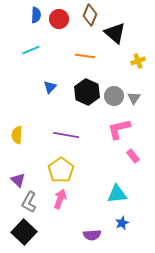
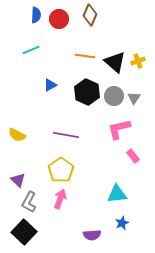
black triangle: moved 29 px down
blue triangle: moved 2 px up; rotated 16 degrees clockwise
yellow semicircle: rotated 66 degrees counterclockwise
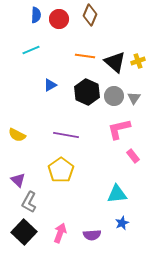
pink arrow: moved 34 px down
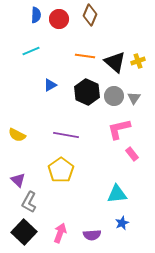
cyan line: moved 1 px down
pink rectangle: moved 1 px left, 2 px up
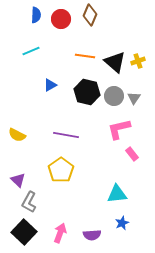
red circle: moved 2 px right
black hexagon: rotated 10 degrees counterclockwise
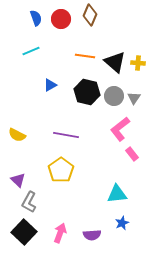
blue semicircle: moved 3 px down; rotated 21 degrees counterclockwise
yellow cross: moved 2 px down; rotated 24 degrees clockwise
pink L-shape: moved 1 px right; rotated 25 degrees counterclockwise
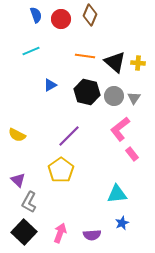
blue semicircle: moved 3 px up
purple line: moved 3 px right, 1 px down; rotated 55 degrees counterclockwise
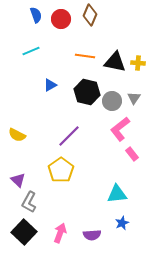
black triangle: rotated 30 degrees counterclockwise
gray circle: moved 2 px left, 5 px down
